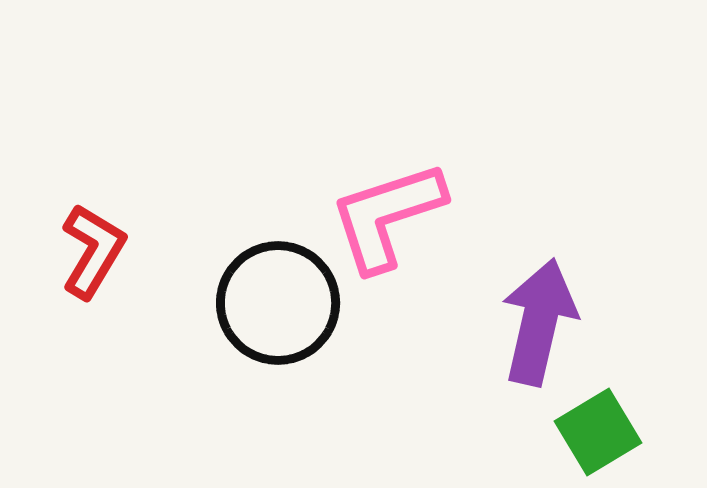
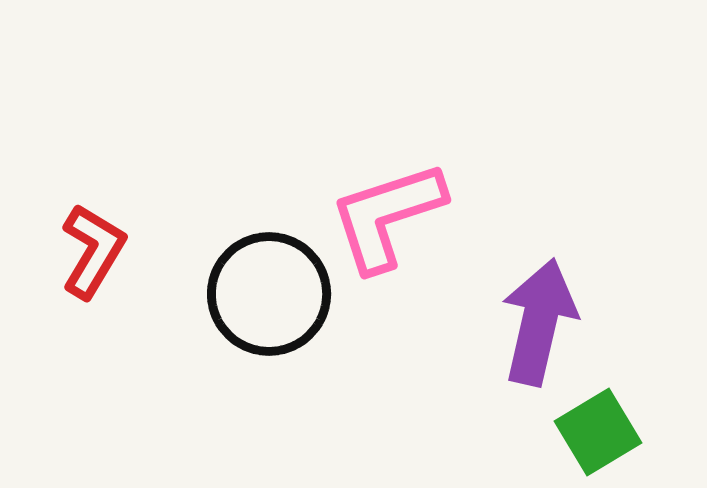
black circle: moved 9 px left, 9 px up
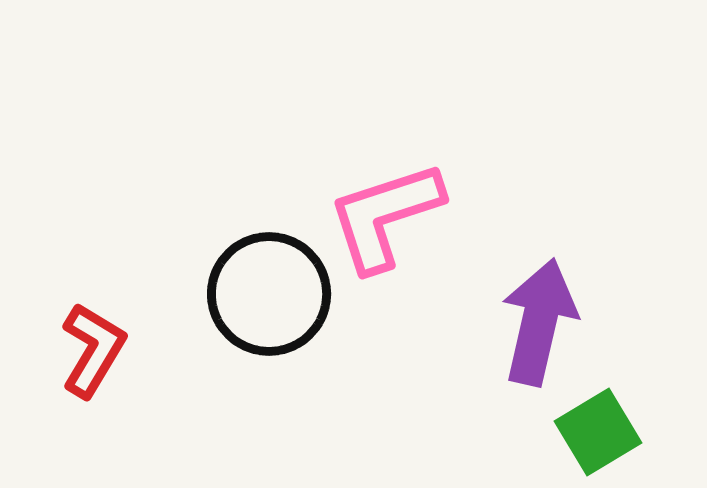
pink L-shape: moved 2 px left
red L-shape: moved 99 px down
